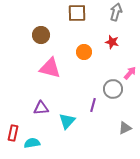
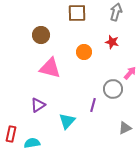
purple triangle: moved 3 px left, 3 px up; rotated 28 degrees counterclockwise
red rectangle: moved 2 px left, 1 px down
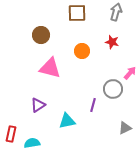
orange circle: moved 2 px left, 1 px up
cyan triangle: rotated 36 degrees clockwise
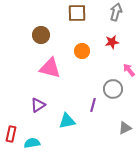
red star: rotated 24 degrees counterclockwise
pink arrow: moved 1 px left, 3 px up; rotated 80 degrees counterclockwise
